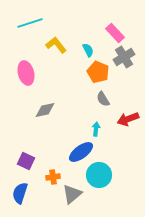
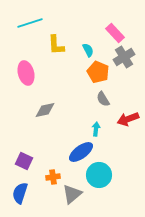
yellow L-shape: rotated 145 degrees counterclockwise
purple square: moved 2 px left
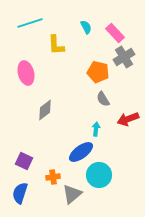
cyan semicircle: moved 2 px left, 23 px up
orange pentagon: rotated 10 degrees counterclockwise
gray diamond: rotated 25 degrees counterclockwise
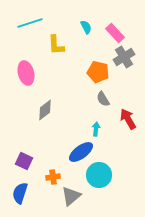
red arrow: rotated 80 degrees clockwise
gray triangle: moved 1 px left, 2 px down
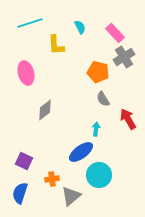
cyan semicircle: moved 6 px left
orange cross: moved 1 px left, 2 px down
